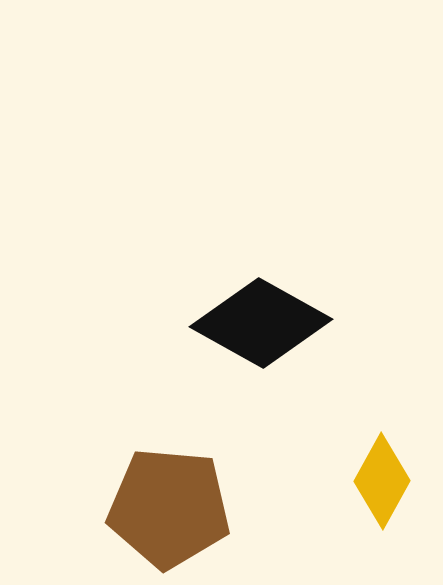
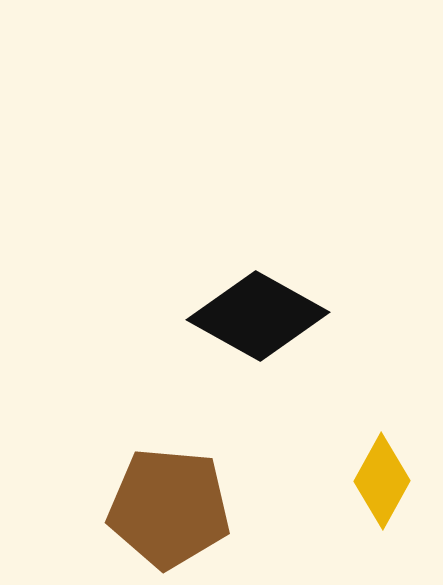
black diamond: moved 3 px left, 7 px up
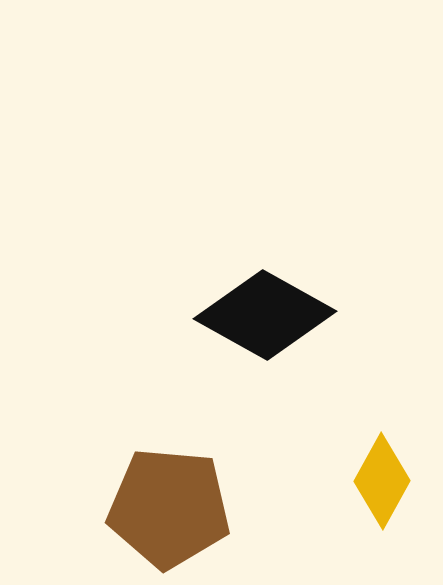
black diamond: moved 7 px right, 1 px up
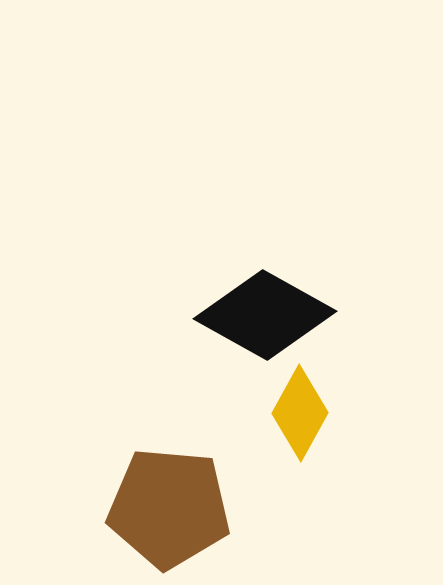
yellow diamond: moved 82 px left, 68 px up
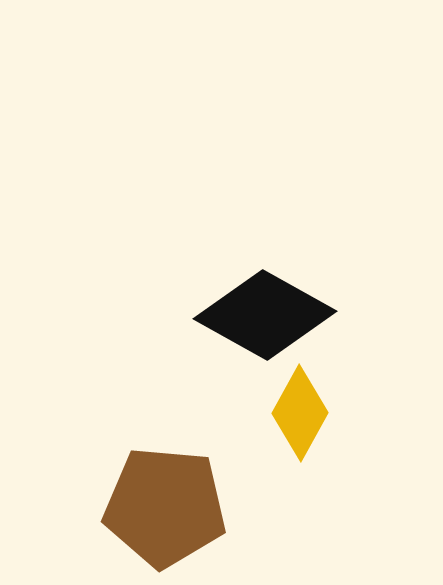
brown pentagon: moved 4 px left, 1 px up
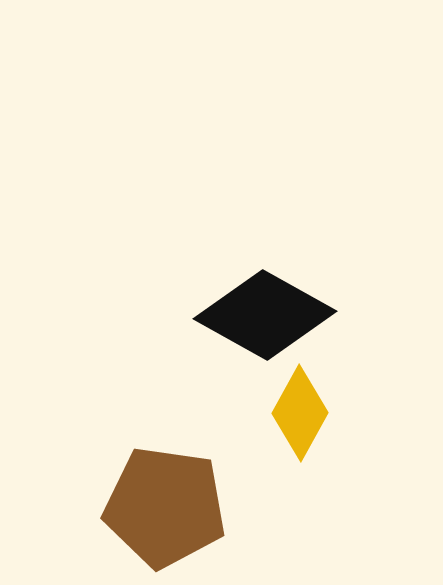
brown pentagon: rotated 3 degrees clockwise
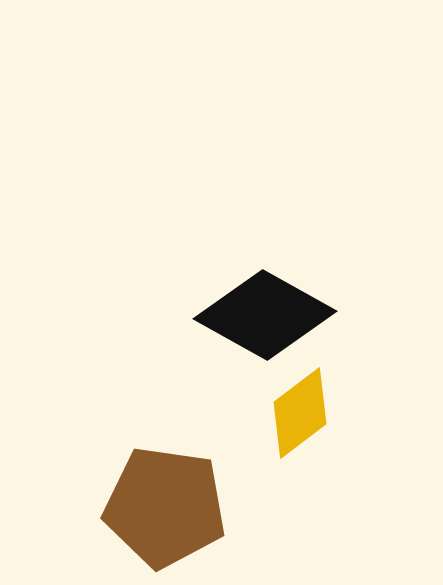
yellow diamond: rotated 24 degrees clockwise
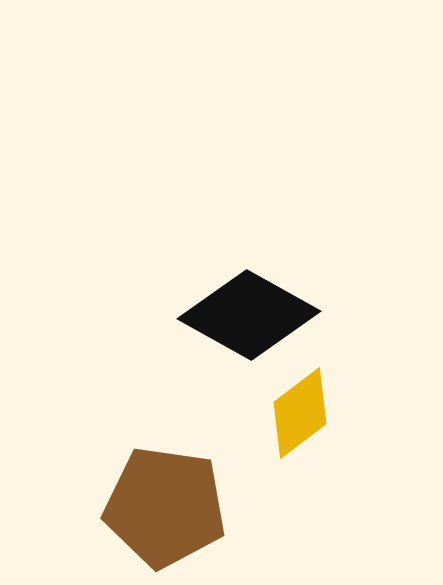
black diamond: moved 16 px left
